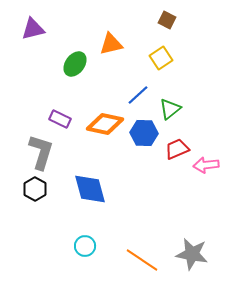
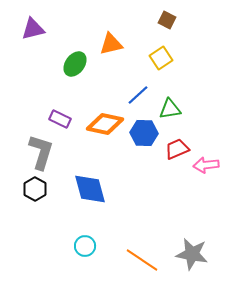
green triangle: rotated 30 degrees clockwise
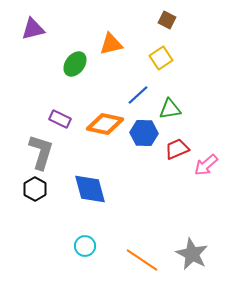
pink arrow: rotated 35 degrees counterclockwise
gray star: rotated 16 degrees clockwise
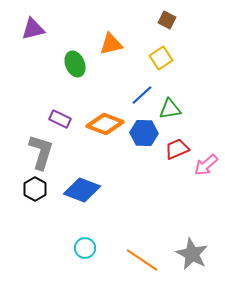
green ellipse: rotated 60 degrees counterclockwise
blue line: moved 4 px right
orange diamond: rotated 9 degrees clockwise
blue diamond: moved 8 px left, 1 px down; rotated 54 degrees counterclockwise
cyan circle: moved 2 px down
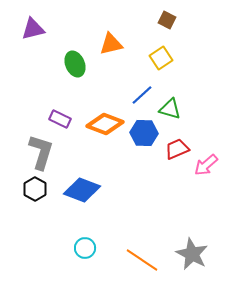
green triangle: rotated 25 degrees clockwise
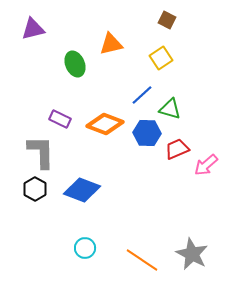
blue hexagon: moved 3 px right
gray L-shape: rotated 18 degrees counterclockwise
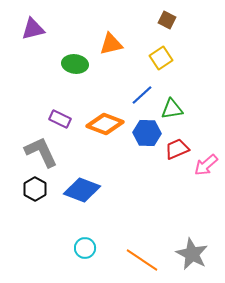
green ellipse: rotated 60 degrees counterclockwise
green triangle: moved 2 px right; rotated 25 degrees counterclockwise
gray L-shape: rotated 24 degrees counterclockwise
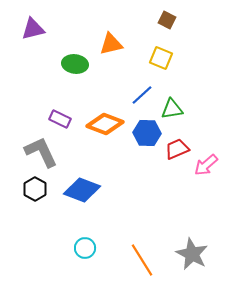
yellow square: rotated 35 degrees counterclockwise
orange line: rotated 24 degrees clockwise
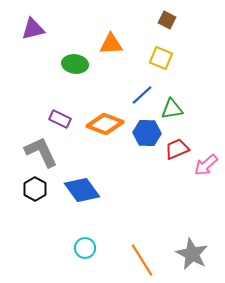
orange triangle: rotated 10 degrees clockwise
blue diamond: rotated 33 degrees clockwise
